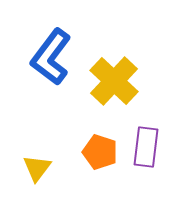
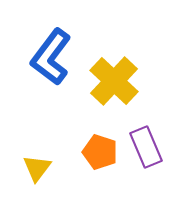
purple rectangle: rotated 30 degrees counterclockwise
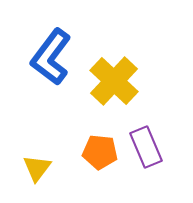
orange pentagon: rotated 12 degrees counterclockwise
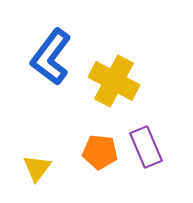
yellow cross: rotated 15 degrees counterclockwise
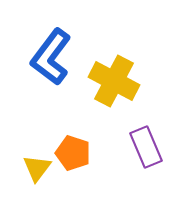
orange pentagon: moved 27 px left, 1 px down; rotated 12 degrees clockwise
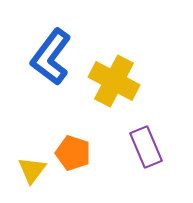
yellow triangle: moved 5 px left, 2 px down
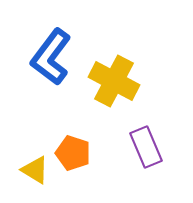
yellow triangle: moved 3 px right; rotated 36 degrees counterclockwise
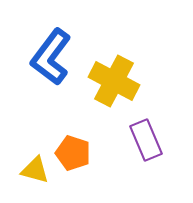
purple rectangle: moved 7 px up
yellow triangle: rotated 16 degrees counterclockwise
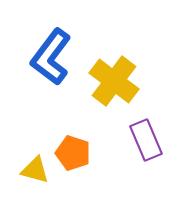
yellow cross: rotated 9 degrees clockwise
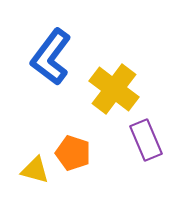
yellow cross: moved 8 px down
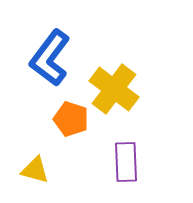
blue L-shape: moved 1 px left, 1 px down
purple rectangle: moved 20 px left, 22 px down; rotated 21 degrees clockwise
orange pentagon: moved 2 px left, 34 px up
